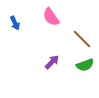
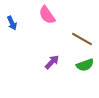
pink semicircle: moved 4 px left, 2 px up
blue arrow: moved 3 px left
brown line: rotated 15 degrees counterclockwise
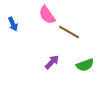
blue arrow: moved 1 px right, 1 px down
brown line: moved 13 px left, 7 px up
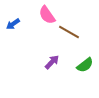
blue arrow: rotated 80 degrees clockwise
green semicircle: rotated 18 degrees counterclockwise
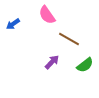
brown line: moved 7 px down
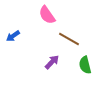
blue arrow: moved 12 px down
green semicircle: rotated 114 degrees clockwise
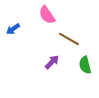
blue arrow: moved 7 px up
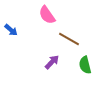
blue arrow: moved 2 px left, 1 px down; rotated 104 degrees counterclockwise
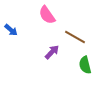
brown line: moved 6 px right, 2 px up
purple arrow: moved 10 px up
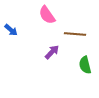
brown line: moved 3 px up; rotated 25 degrees counterclockwise
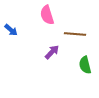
pink semicircle: rotated 18 degrees clockwise
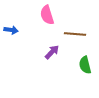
blue arrow: rotated 32 degrees counterclockwise
